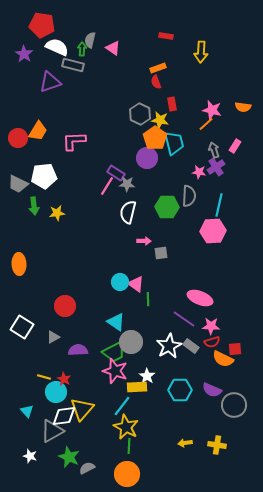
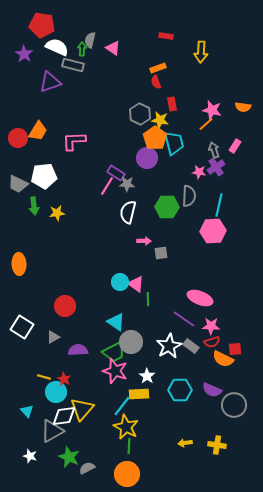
yellow rectangle at (137, 387): moved 2 px right, 7 px down
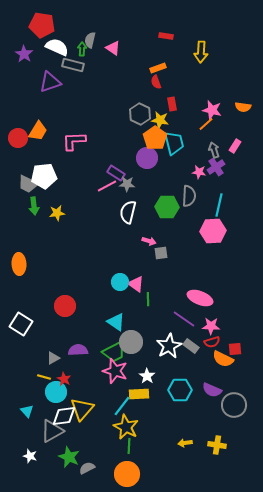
gray trapezoid at (18, 184): moved 10 px right
pink line at (107, 186): rotated 30 degrees clockwise
pink arrow at (144, 241): moved 5 px right; rotated 16 degrees clockwise
white square at (22, 327): moved 1 px left, 3 px up
gray triangle at (53, 337): moved 21 px down
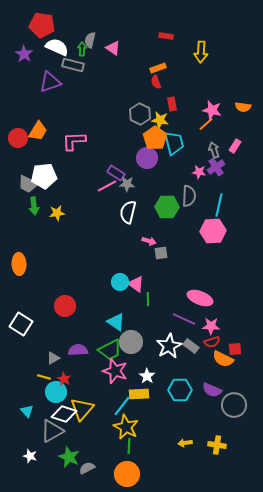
purple line at (184, 319): rotated 10 degrees counterclockwise
green trapezoid at (114, 352): moved 4 px left, 2 px up
white diamond at (64, 416): moved 2 px up; rotated 25 degrees clockwise
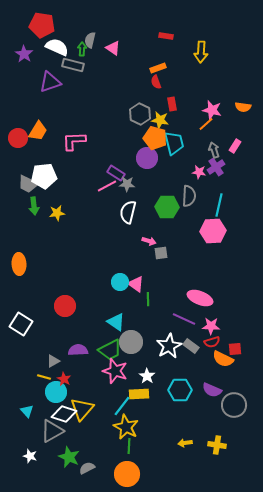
orange pentagon at (155, 138): rotated 20 degrees counterclockwise
gray triangle at (53, 358): moved 3 px down
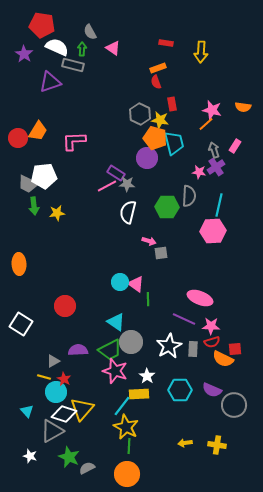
red rectangle at (166, 36): moved 7 px down
gray semicircle at (90, 40): moved 8 px up; rotated 42 degrees counterclockwise
gray rectangle at (191, 346): moved 2 px right, 3 px down; rotated 56 degrees clockwise
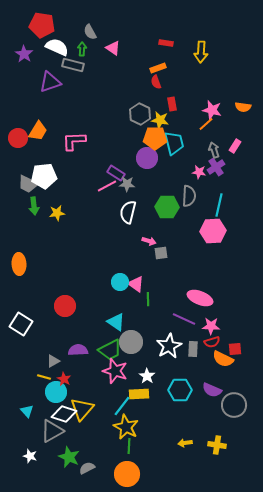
orange pentagon at (155, 138): rotated 15 degrees counterclockwise
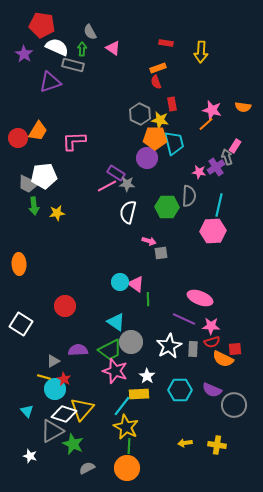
gray arrow at (214, 150): moved 13 px right, 7 px down
cyan circle at (56, 392): moved 1 px left, 3 px up
green star at (69, 457): moved 4 px right, 13 px up
orange circle at (127, 474): moved 6 px up
